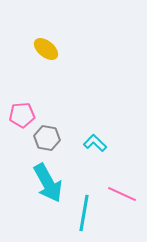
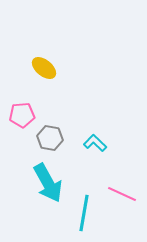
yellow ellipse: moved 2 px left, 19 px down
gray hexagon: moved 3 px right
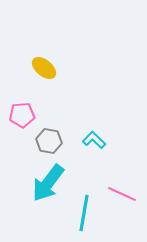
gray hexagon: moved 1 px left, 3 px down
cyan L-shape: moved 1 px left, 3 px up
cyan arrow: rotated 66 degrees clockwise
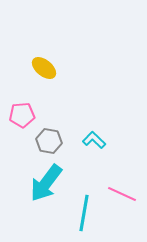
cyan arrow: moved 2 px left
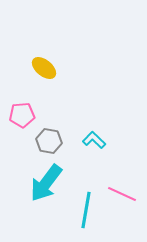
cyan line: moved 2 px right, 3 px up
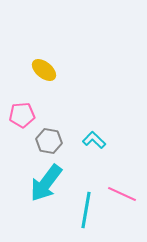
yellow ellipse: moved 2 px down
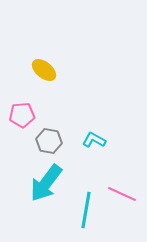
cyan L-shape: rotated 15 degrees counterclockwise
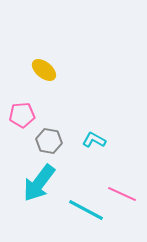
cyan arrow: moved 7 px left
cyan line: rotated 72 degrees counterclockwise
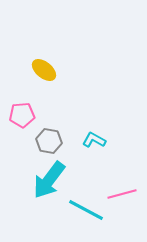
cyan arrow: moved 10 px right, 3 px up
pink line: rotated 40 degrees counterclockwise
